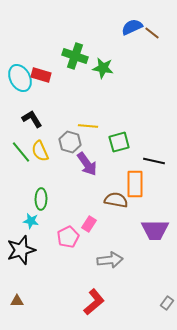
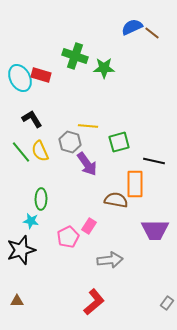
green star: moved 1 px right; rotated 10 degrees counterclockwise
pink rectangle: moved 2 px down
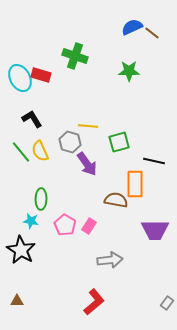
green star: moved 25 px right, 3 px down
pink pentagon: moved 3 px left, 12 px up; rotated 15 degrees counterclockwise
black star: rotated 24 degrees counterclockwise
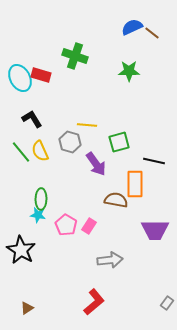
yellow line: moved 1 px left, 1 px up
purple arrow: moved 9 px right
cyan star: moved 7 px right, 6 px up
pink pentagon: moved 1 px right
brown triangle: moved 10 px right, 7 px down; rotated 32 degrees counterclockwise
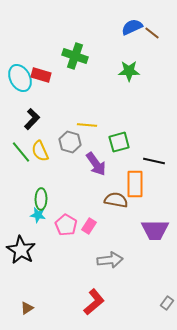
black L-shape: rotated 75 degrees clockwise
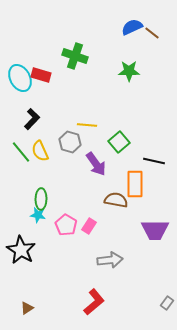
green square: rotated 25 degrees counterclockwise
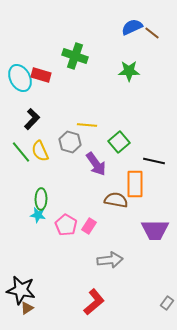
black star: moved 40 px down; rotated 20 degrees counterclockwise
